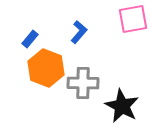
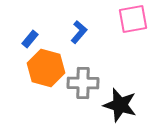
orange hexagon: rotated 6 degrees counterclockwise
black star: moved 2 px left, 1 px up; rotated 12 degrees counterclockwise
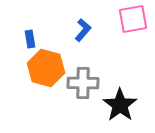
blue L-shape: moved 4 px right, 2 px up
blue rectangle: rotated 48 degrees counterclockwise
black star: rotated 20 degrees clockwise
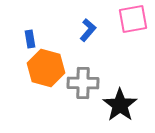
blue L-shape: moved 5 px right
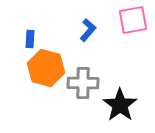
pink square: moved 1 px down
blue rectangle: rotated 12 degrees clockwise
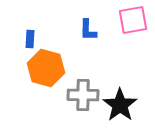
blue L-shape: rotated 140 degrees clockwise
gray cross: moved 12 px down
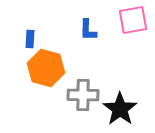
black star: moved 4 px down
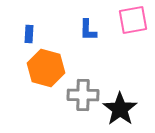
blue rectangle: moved 1 px left, 5 px up
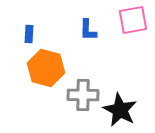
black star: moved 1 px down; rotated 8 degrees counterclockwise
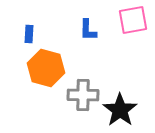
black star: rotated 8 degrees clockwise
